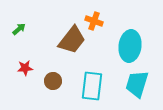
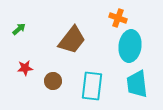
orange cross: moved 24 px right, 3 px up
cyan trapezoid: rotated 24 degrees counterclockwise
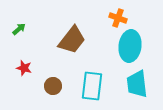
red star: moved 1 px left; rotated 21 degrees clockwise
brown circle: moved 5 px down
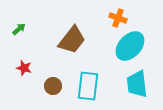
cyan ellipse: rotated 36 degrees clockwise
cyan rectangle: moved 4 px left
